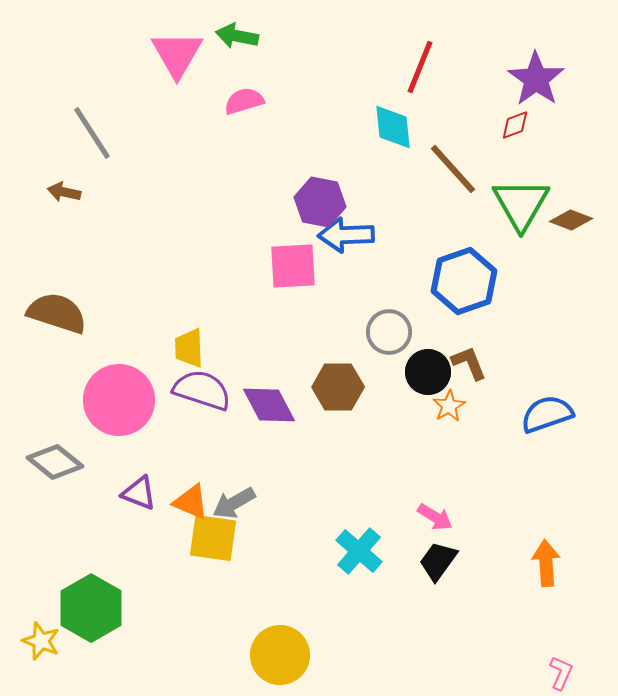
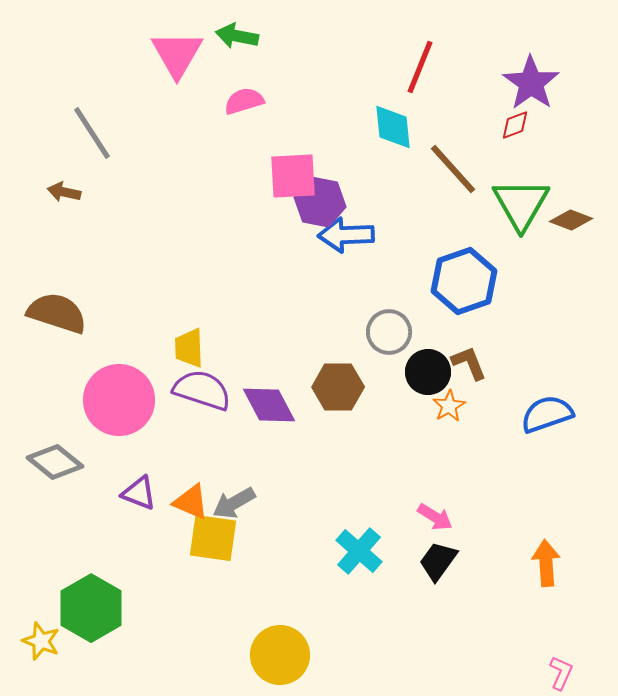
purple star: moved 5 px left, 4 px down
pink square: moved 90 px up
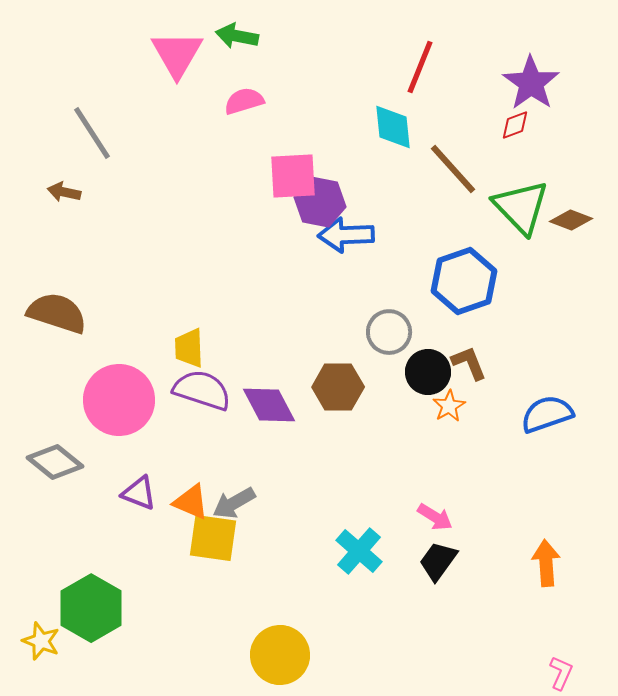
green triangle: moved 3 px down; rotated 14 degrees counterclockwise
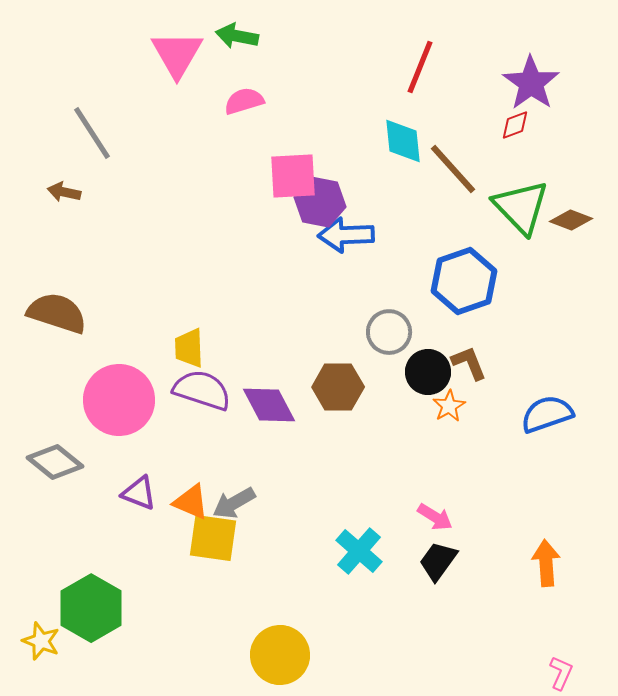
cyan diamond: moved 10 px right, 14 px down
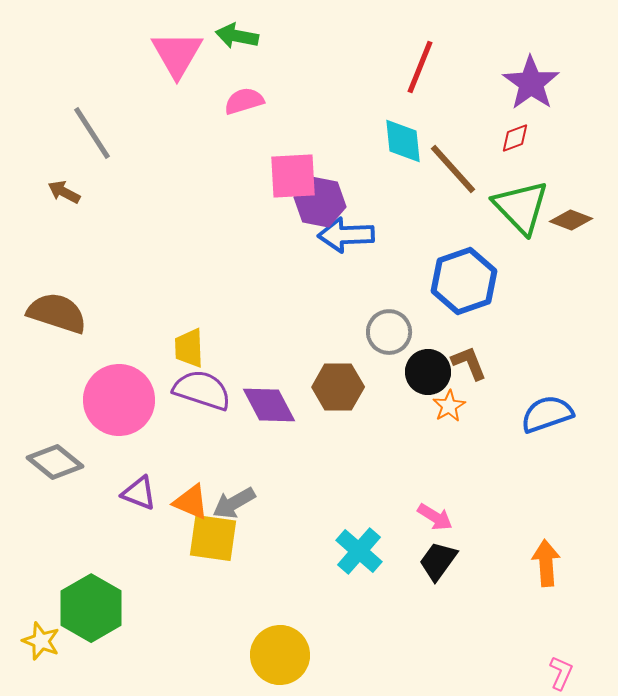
red diamond: moved 13 px down
brown arrow: rotated 16 degrees clockwise
